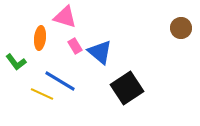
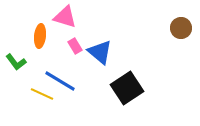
orange ellipse: moved 2 px up
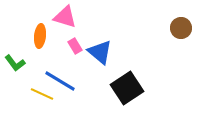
green L-shape: moved 1 px left, 1 px down
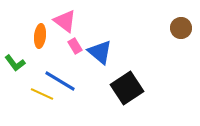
pink triangle: moved 4 px down; rotated 20 degrees clockwise
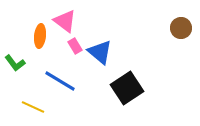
yellow line: moved 9 px left, 13 px down
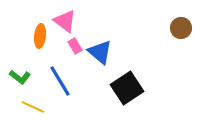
green L-shape: moved 5 px right, 14 px down; rotated 15 degrees counterclockwise
blue line: rotated 28 degrees clockwise
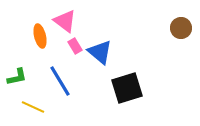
orange ellipse: rotated 20 degrees counterclockwise
green L-shape: moved 3 px left; rotated 50 degrees counterclockwise
black square: rotated 16 degrees clockwise
